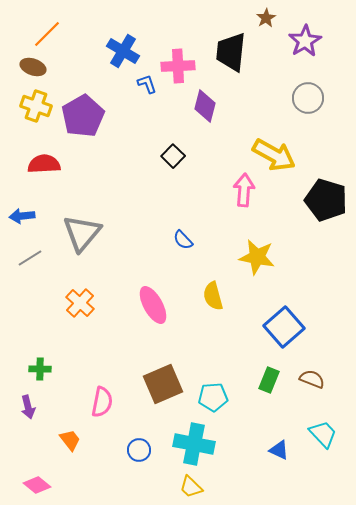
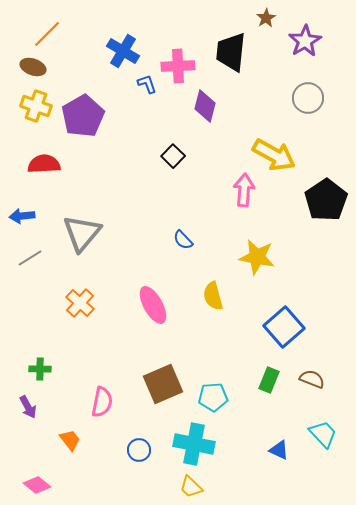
black pentagon: rotated 21 degrees clockwise
purple arrow: rotated 15 degrees counterclockwise
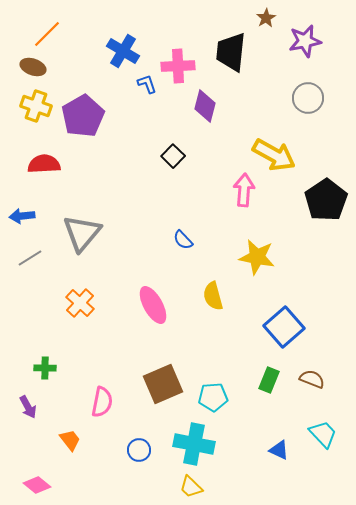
purple star: rotated 20 degrees clockwise
green cross: moved 5 px right, 1 px up
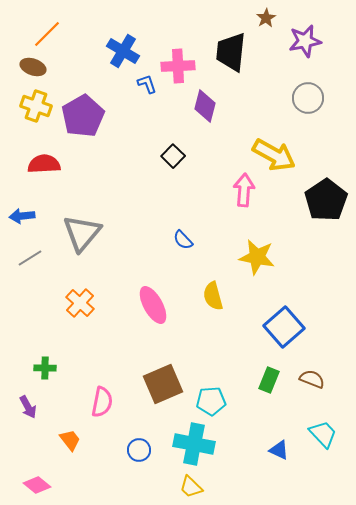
cyan pentagon: moved 2 px left, 4 px down
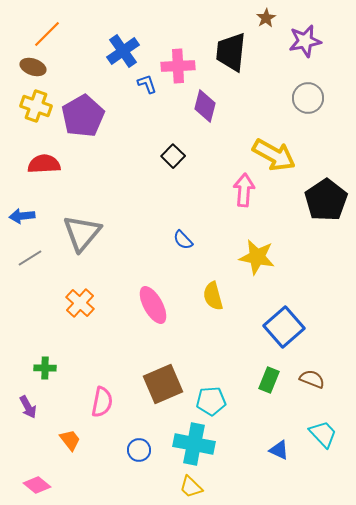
blue cross: rotated 24 degrees clockwise
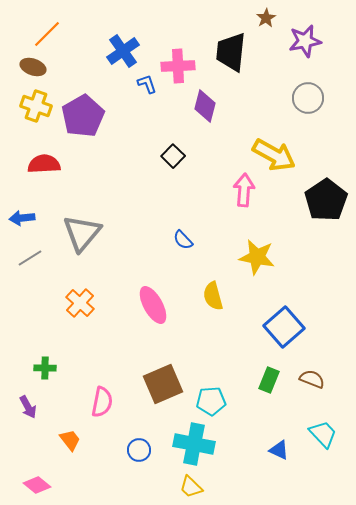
blue arrow: moved 2 px down
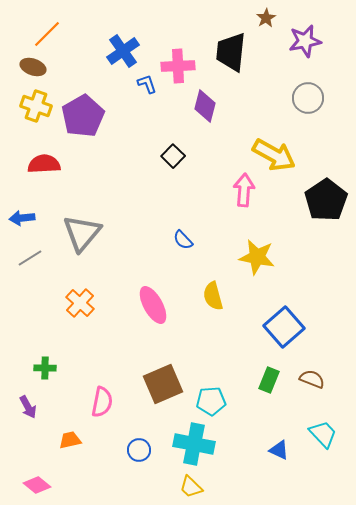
orange trapezoid: rotated 65 degrees counterclockwise
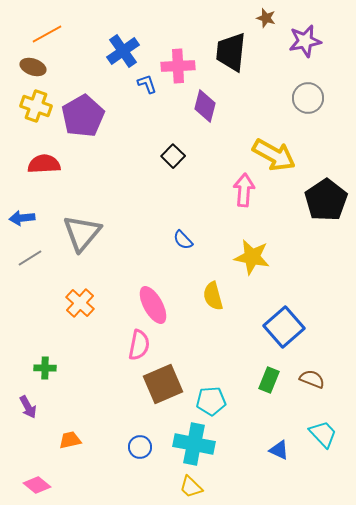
brown star: rotated 24 degrees counterclockwise
orange line: rotated 16 degrees clockwise
yellow star: moved 5 px left
pink semicircle: moved 37 px right, 57 px up
blue circle: moved 1 px right, 3 px up
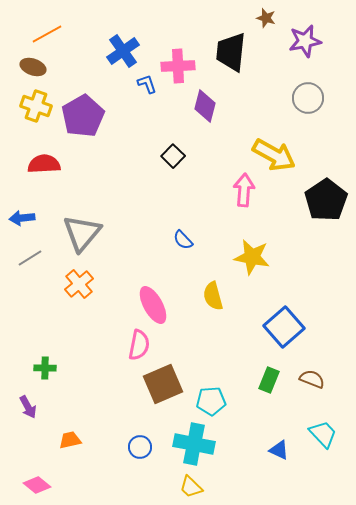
orange cross: moved 1 px left, 19 px up; rotated 8 degrees clockwise
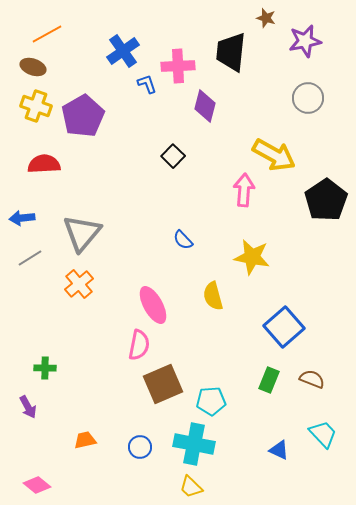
orange trapezoid: moved 15 px right
